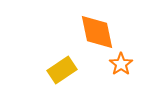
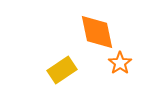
orange star: moved 1 px left, 1 px up
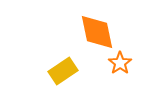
yellow rectangle: moved 1 px right, 1 px down
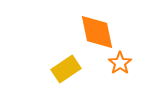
yellow rectangle: moved 3 px right, 2 px up
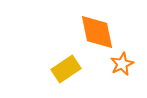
orange star: moved 2 px right, 1 px down; rotated 10 degrees clockwise
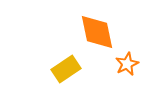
orange star: moved 5 px right
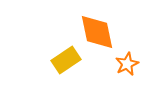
yellow rectangle: moved 9 px up
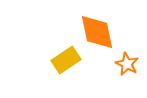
orange star: rotated 20 degrees counterclockwise
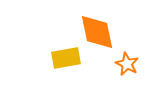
yellow rectangle: moved 2 px up; rotated 24 degrees clockwise
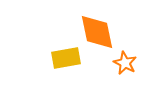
orange star: moved 2 px left, 1 px up
